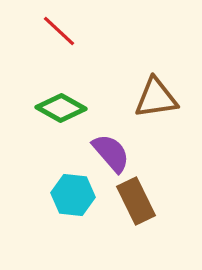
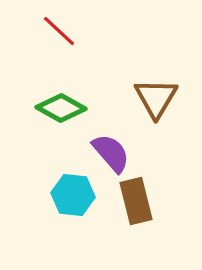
brown triangle: rotated 51 degrees counterclockwise
brown rectangle: rotated 12 degrees clockwise
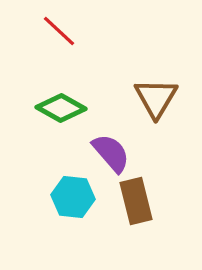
cyan hexagon: moved 2 px down
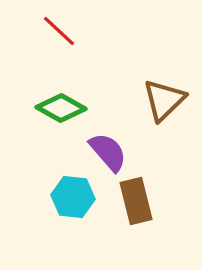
brown triangle: moved 8 px right, 2 px down; rotated 15 degrees clockwise
purple semicircle: moved 3 px left, 1 px up
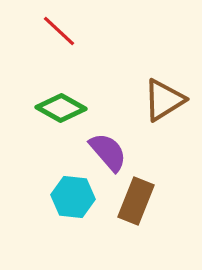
brown triangle: rotated 12 degrees clockwise
brown rectangle: rotated 36 degrees clockwise
